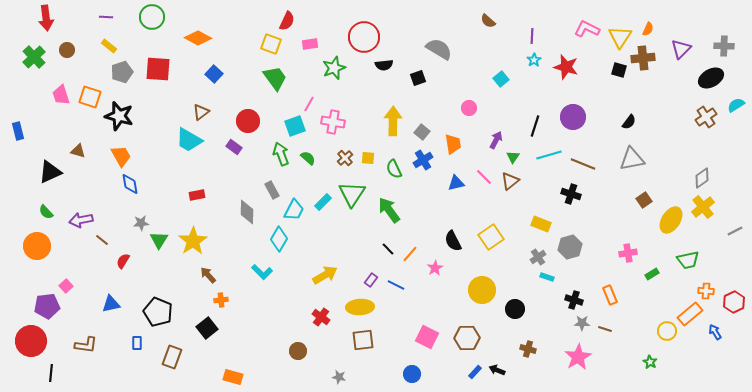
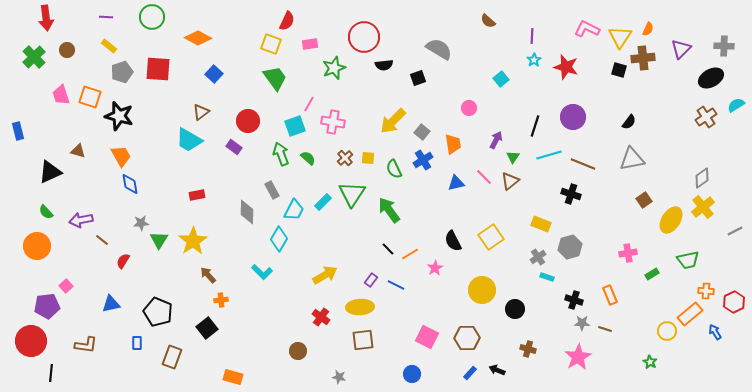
yellow arrow at (393, 121): rotated 136 degrees counterclockwise
orange line at (410, 254): rotated 18 degrees clockwise
blue rectangle at (475, 372): moved 5 px left, 1 px down
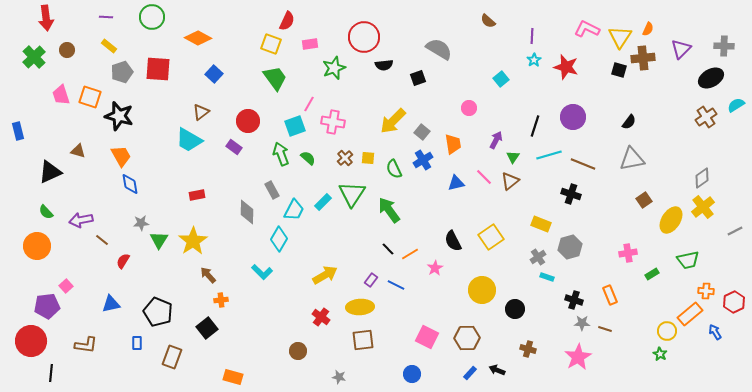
green star at (650, 362): moved 10 px right, 8 px up
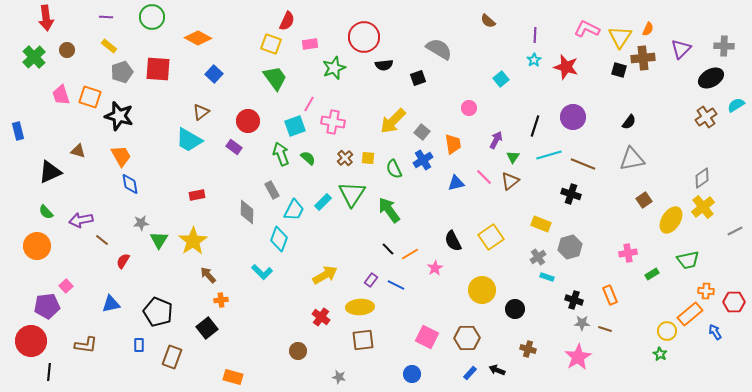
purple line at (532, 36): moved 3 px right, 1 px up
cyan diamond at (279, 239): rotated 10 degrees counterclockwise
red hexagon at (734, 302): rotated 25 degrees clockwise
blue rectangle at (137, 343): moved 2 px right, 2 px down
black line at (51, 373): moved 2 px left, 1 px up
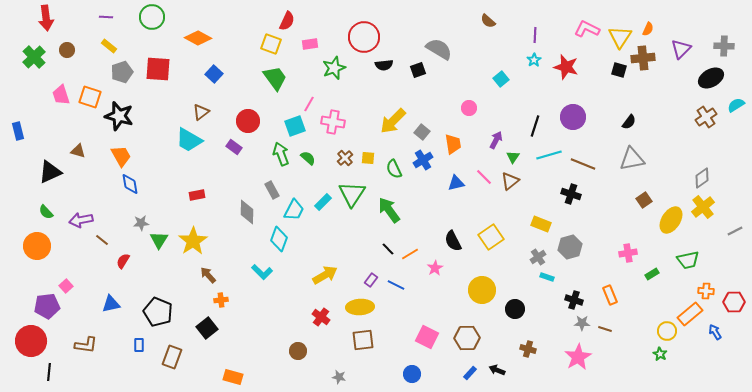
black square at (418, 78): moved 8 px up
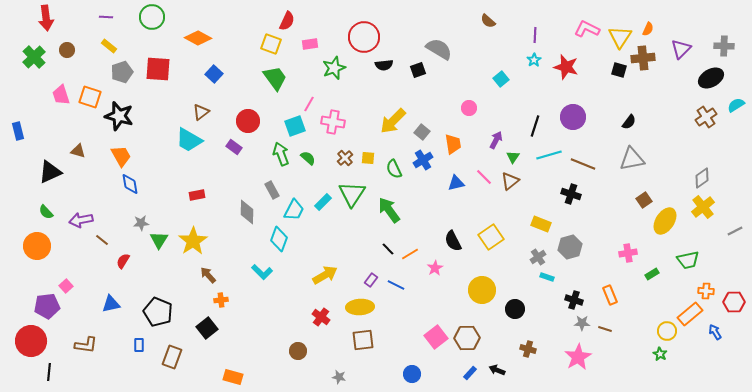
yellow ellipse at (671, 220): moved 6 px left, 1 px down
pink square at (427, 337): moved 9 px right; rotated 25 degrees clockwise
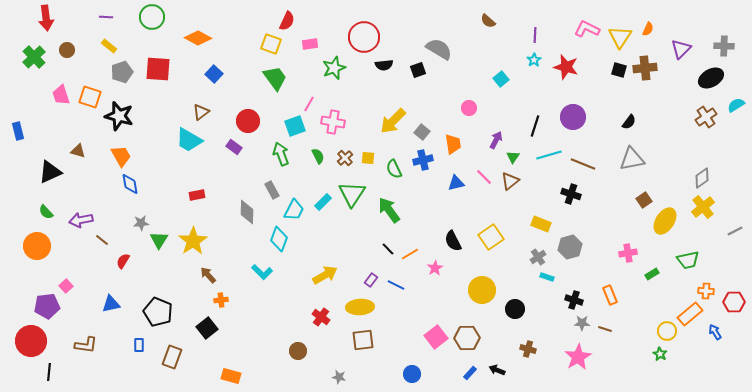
brown cross at (643, 58): moved 2 px right, 10 px down
green semicircle at (308, 158): moved 10 px right, 2 px up; rotated 21 degrees clockwise
blue cross at (423, 160): rotated 18 degrees clockwise
orange rectangle at (233, 377): moved 2 px left, 1 px up
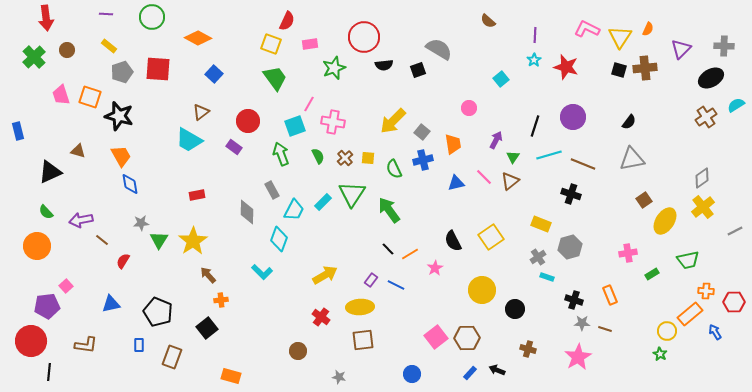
purple line at (106, 17): moved 3 px up
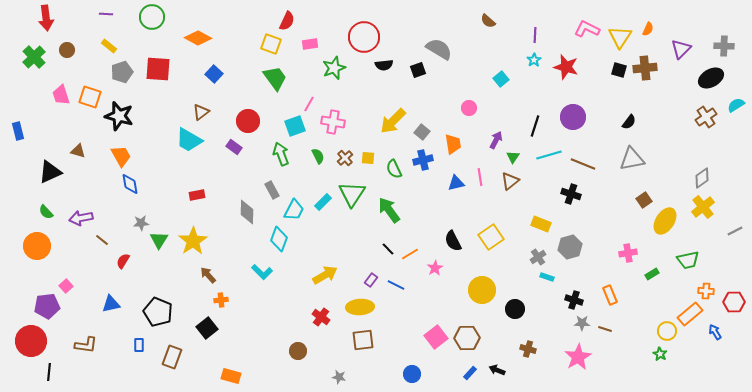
pink line at (484, 177): moved 4 px left; rotated 36 degrees clockwise
purple arrow at (81, 220): moved 2 px up
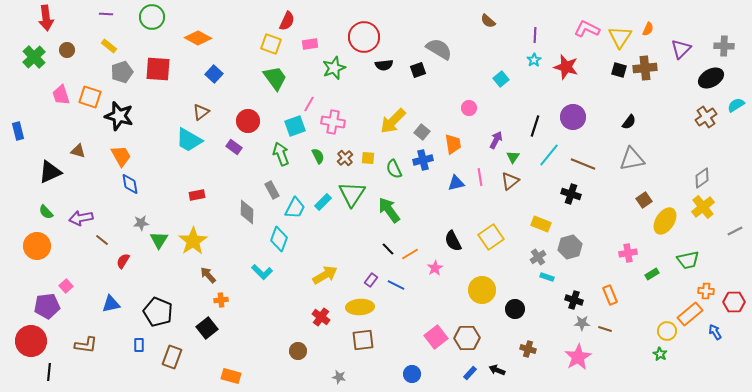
cyan line at (549, 155): rotated 35 degrees counterclockwise
cyan trapezoid at (294, 210): moved 1 px right, 2 px up
